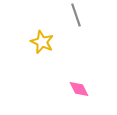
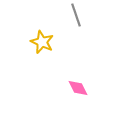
pink diamond: moved 1 px left, 1 px up
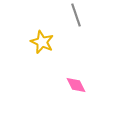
pink diamond: moved 2 px left, 3 px up
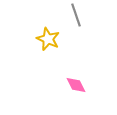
yellow star: moved 6 px right, 3 px up
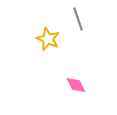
gray line: moved 2 px right, 4 px down
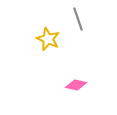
pink diamond: rotated 50 degrees counterclockwise
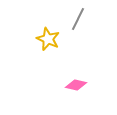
gray line: rotated 45 degrees clockwise
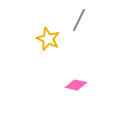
gray line: moved 1 px right, 1 px down
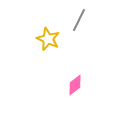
pink diamond: moved 1 px left; rotated 50 degrees counterclockwise
